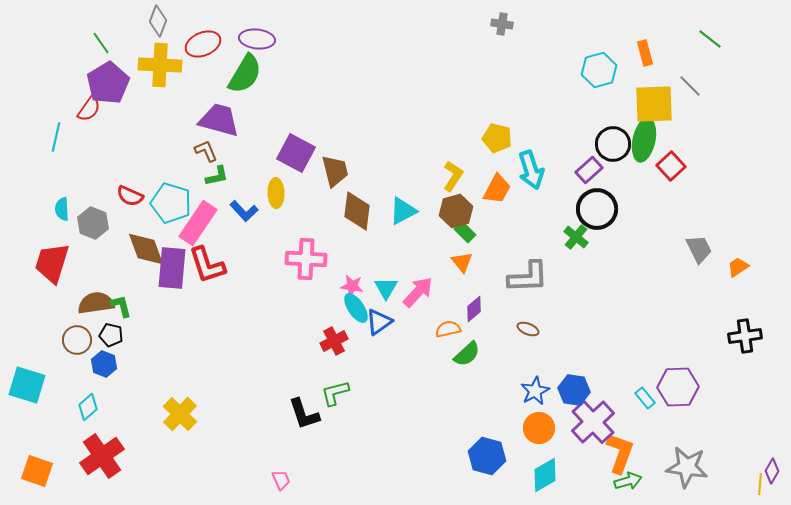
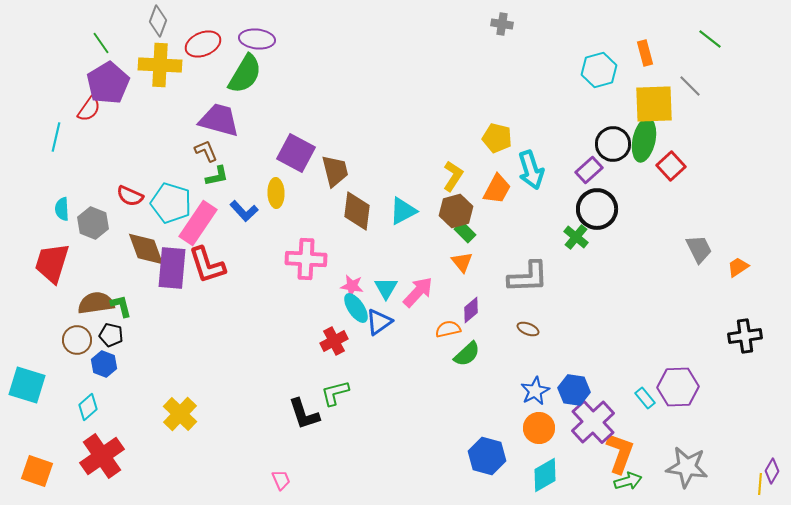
purple diamond at (474, 309): moved 3 px left, 1 px down
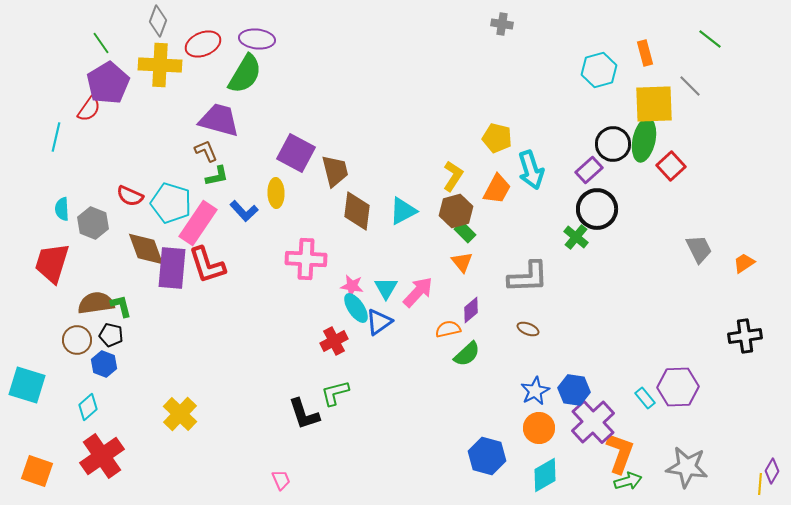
orange trapezoid at (738, 267): moved 6 px right, 4 px up
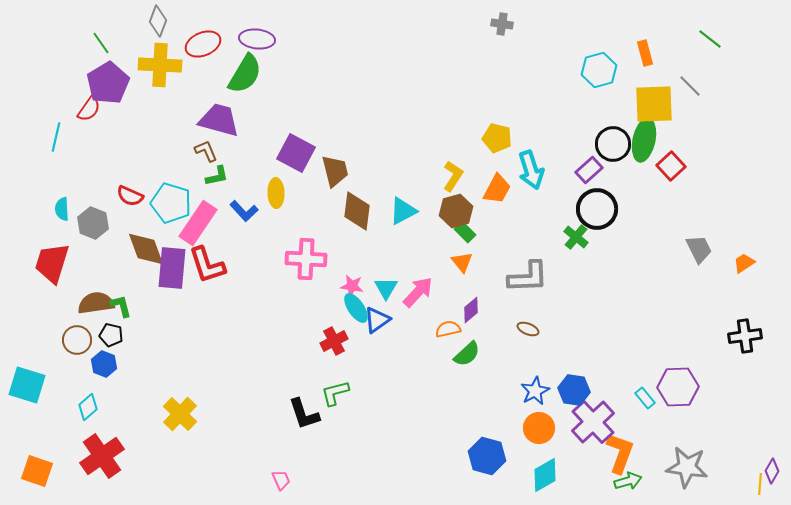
blue triangle at (379, 322): moved 2 px left, 2 px up
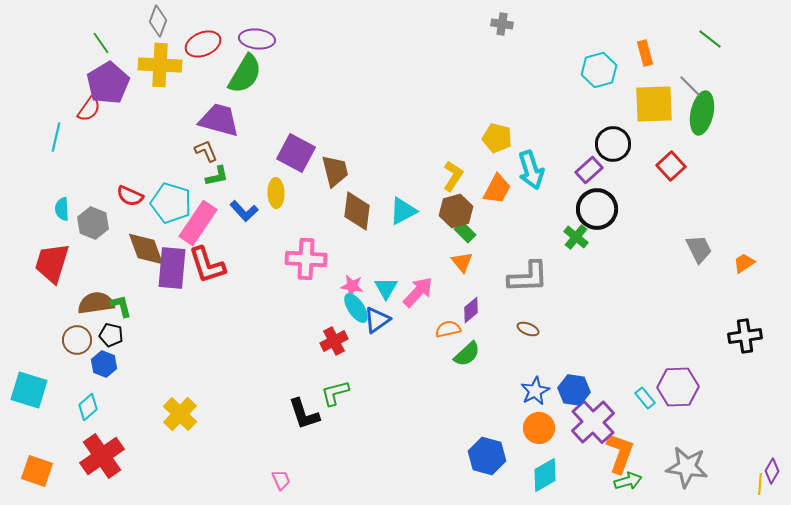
green ellipse at (644, 140): moved 58 px right, 27 px up
cyan square at (27, 385): moved 2 px right, 5 px down
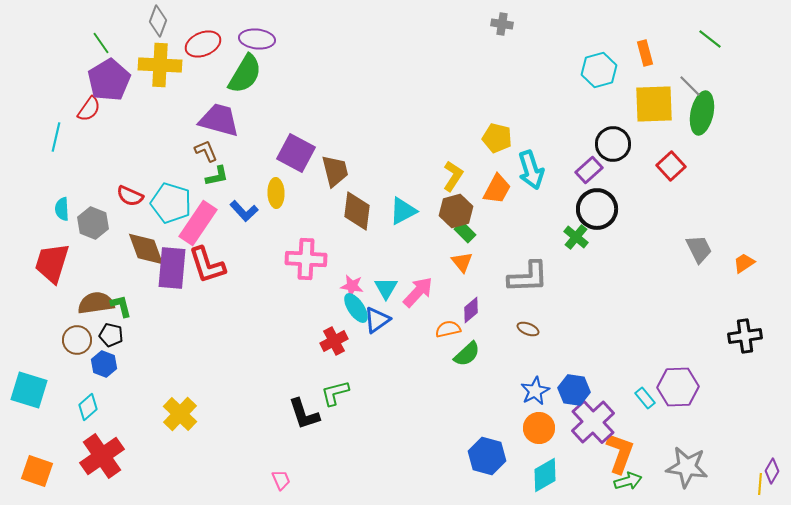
purple pentagon at (108, 83): moved 1 px right, 3 px up
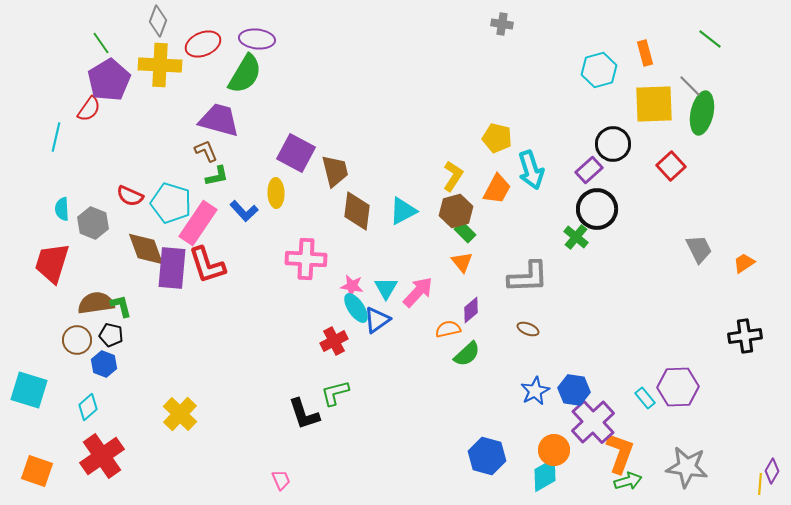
orange circle at (539, 428): moved 15 px right, 22 px down
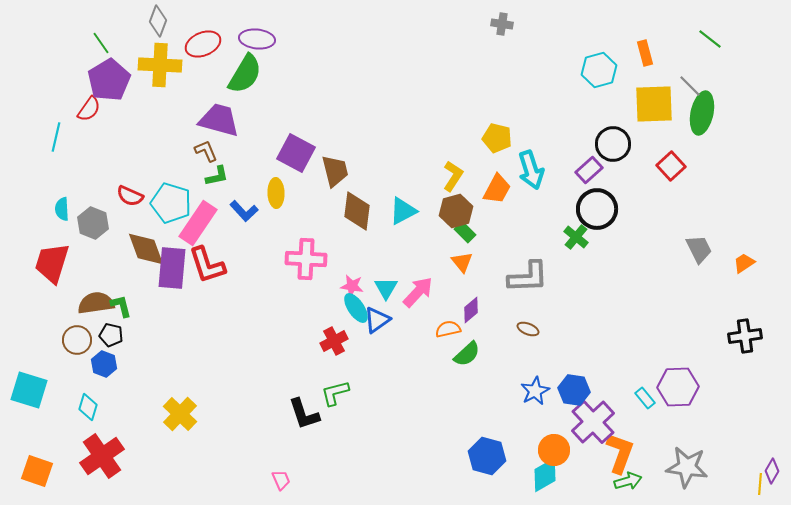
cyan diamond at (88, 407): rotated 32 degrees counterclockwise
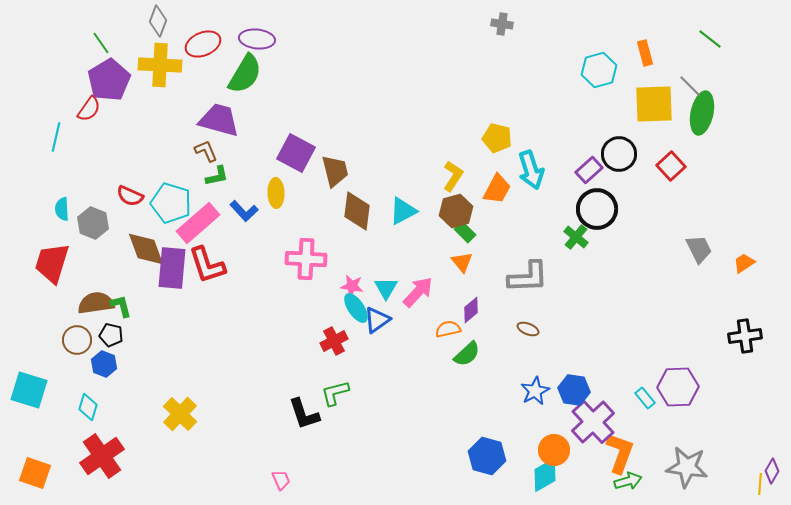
black circle at (613, 144): moved 6 px right, 10 px down
pink rectangle at (198, 223): rotated 15 degrees clockwise
orange square at (37, 471): moved 2 px left, 2 px down
